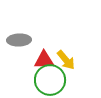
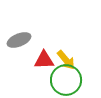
gray ellipse: rotated 20 degrees counterclockwise
green circle: moved 16 px right
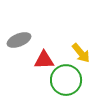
yellow arrow: moved 15 px right, 7 px up
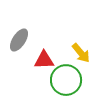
gray ellipse: rotated 35 degrees counterclockwise
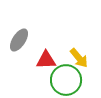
yellow arrow: moved 2 px left, 5 px down
red triangle: moved 2 px right
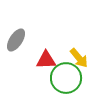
gray ellipse: moved 3 px left
green circle: moved 2 px up
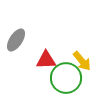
yellow arrow: moved 3 px right, 3 px down
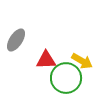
yellow arrow: rotated 20 degrees counterclockwise
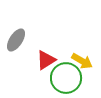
red triangle: rotated 30 degrees counterclockwise
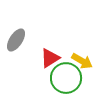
red triangle: moved 4 px right, 2 px up
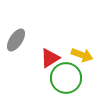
yellow arrow: moved 6 px up; rotated 10 degrees counterclockwise
